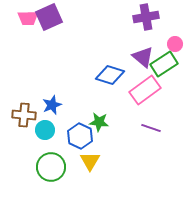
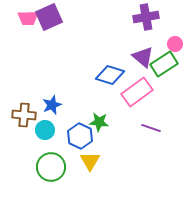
pink rectangle: moved 8 px left, 2 px down
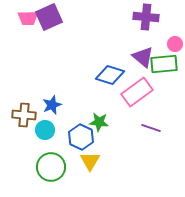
purple cross: rotated 15 degrees clockwise
green rectangle: rotated 28 degrees clockwise
blue hexagon: moved 1 px right, 1 px down
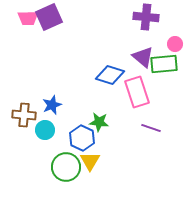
pink rectangle: rotated 72 degrees counterclockwise
blue hexagon: moved 1 px right, 1 px down
green circle: moved 15 px right
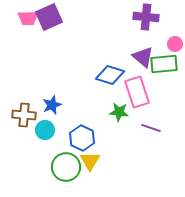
green star: moved 20 px right, 10 px up
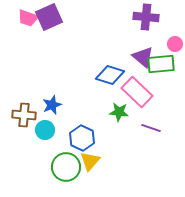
pink trapezoid: rotated 20 degrees clockwise
green rectangle: moved 3 px left
pink rectangle: rotated 28 degrees counterclockwise
yellow triangle: rotated 10 degrees clockwise
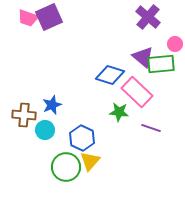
purple cross: moved 2 px right; rotated 35 degrees clockwise
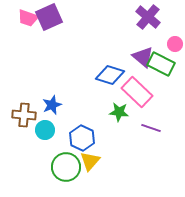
green rectangle: rotated 32 degrees clockwise
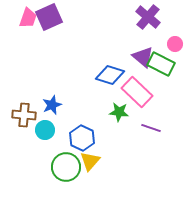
pink trapezoid: rotated 90 degrees counterclockwise
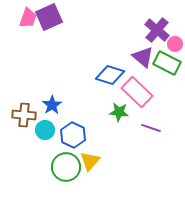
purple cross: moved 9 px right, 13 px down
green rectangle: moved 6 px right, 1 px up
blue star: rotated 12 degrees counterclockwise
blue hexagon: moved 9 px left, 3 px up
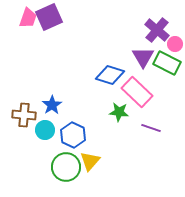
purple triangle: rotated 20 degrees clockwise
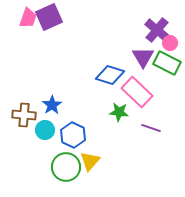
pink circle: moved 5 px left, 1 px up
